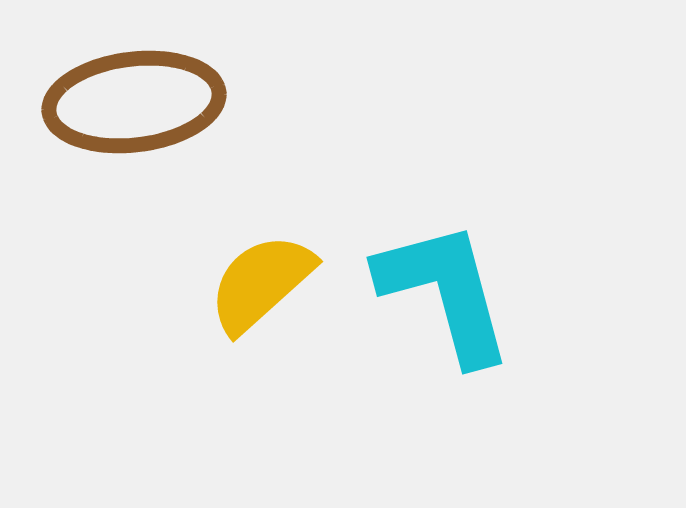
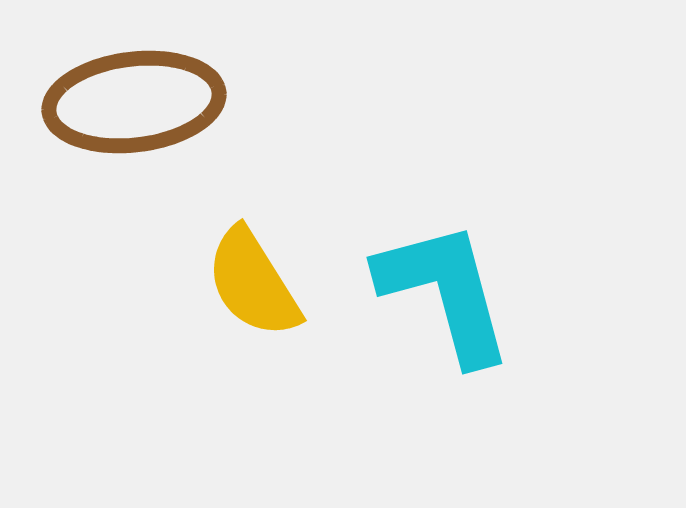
yellow semicircle: moved 8 px left; rotated 80 degrees counterclockwise
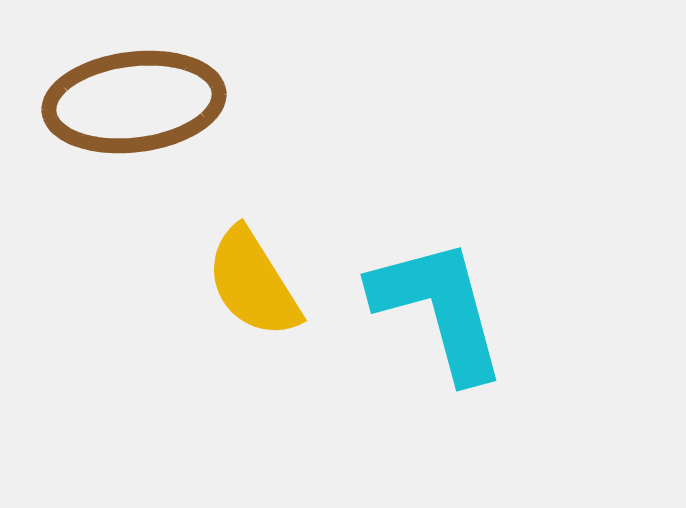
cyan L-shape: moved 6 px left, 17 px down
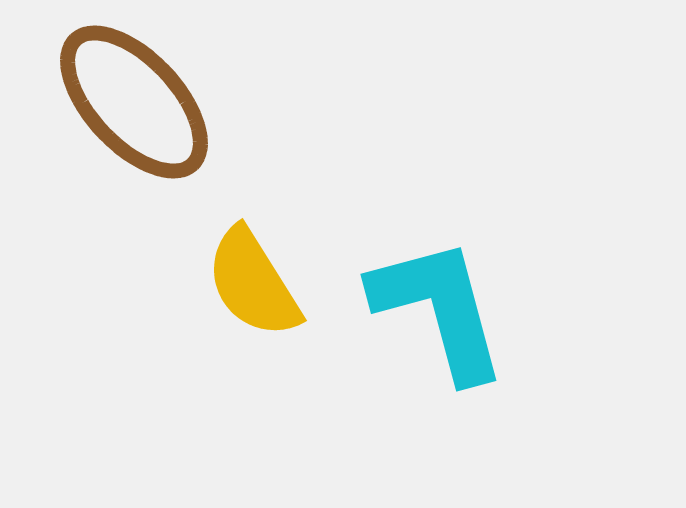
brown ellipse: rotated 54 degrees clockwise
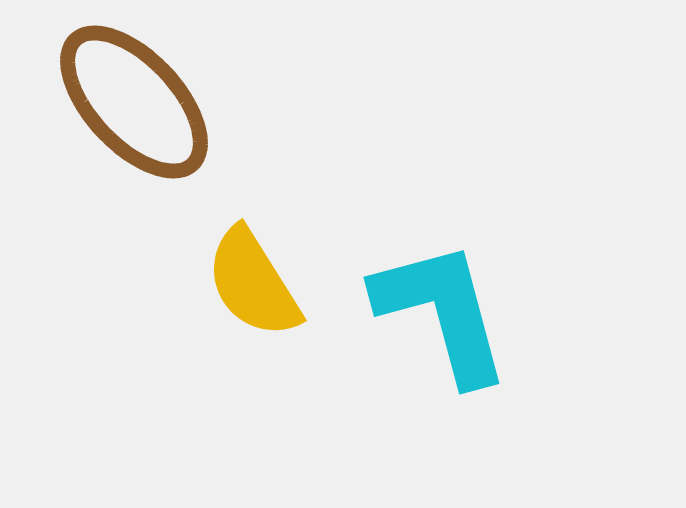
cyan L-shape: moved 3 px right, 3 px down
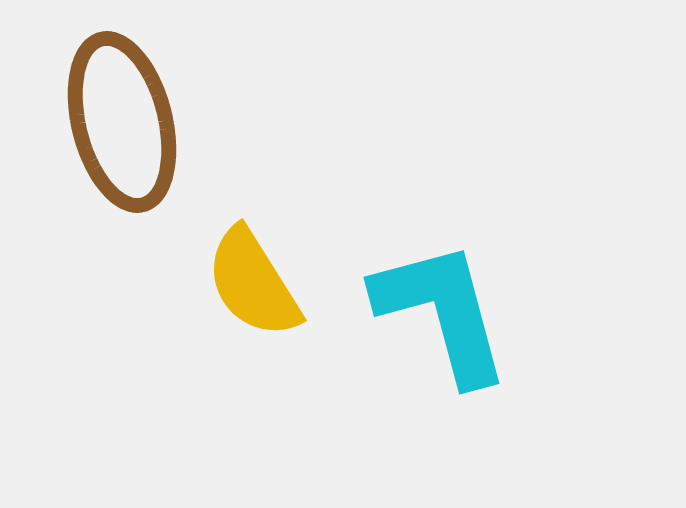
brown ellipse: moved 12 px left, 20 px down; rotated 29 degrees clockwise
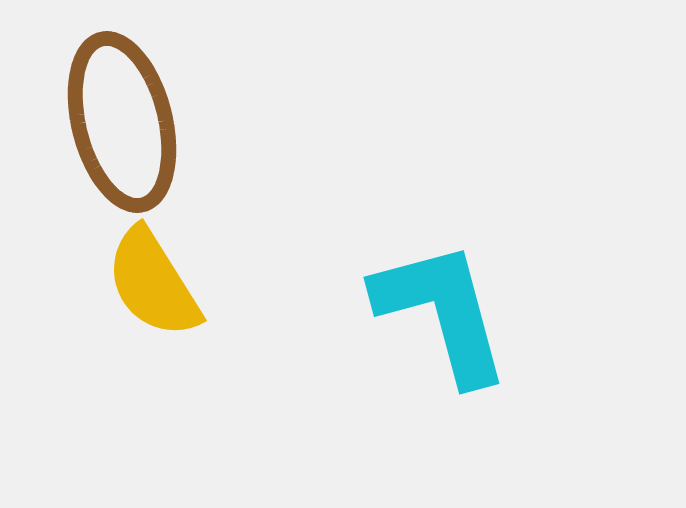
yellow semicircle: moved 100 px left
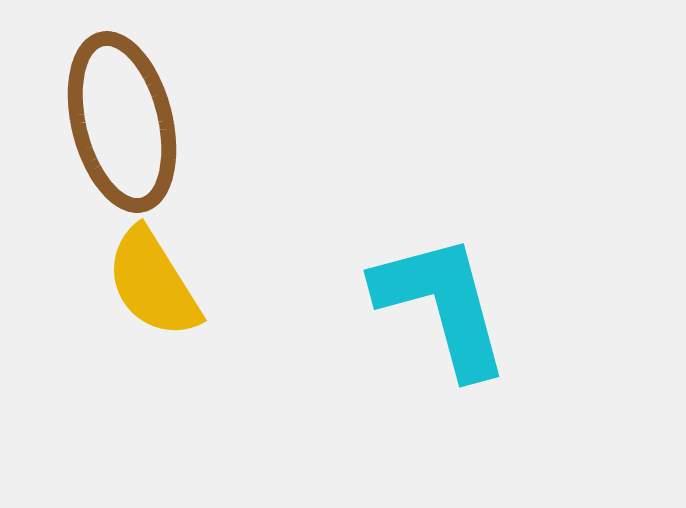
cyan L-shape: moved 7 px up
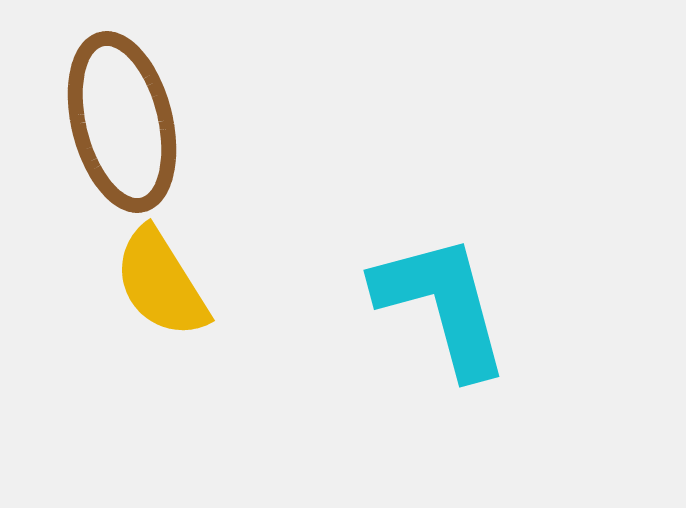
yellow semicircle: moved 8 px right
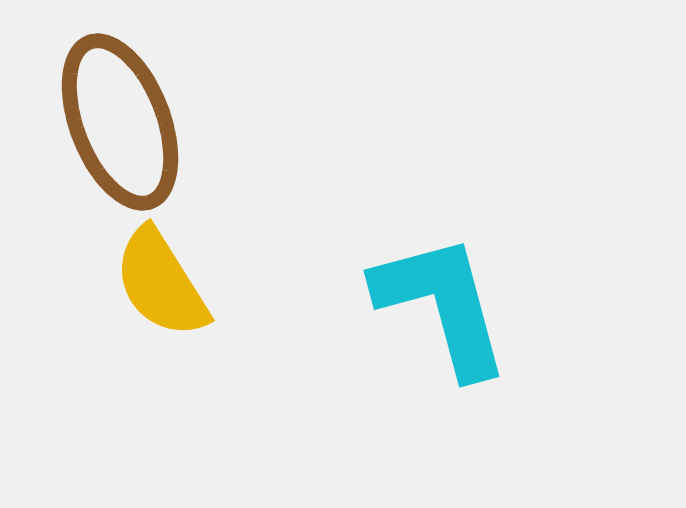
brown ellipse: moved 2 px left; rotated 7 degrees counterclockwise
